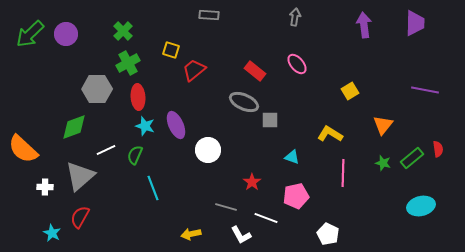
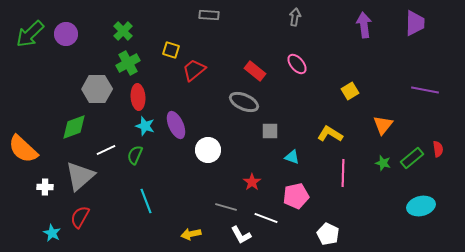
gray square at (270, 120): moved 11 px down
cyan line at (153, 188): moved 7 px left, 13 px down
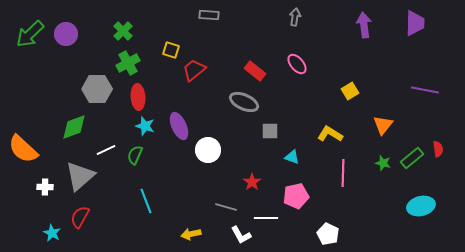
purple ellipse at (176, 125): moved 3 px right, 1 px down
white line at (266, 218): rotated 20 degrees counterclockwise
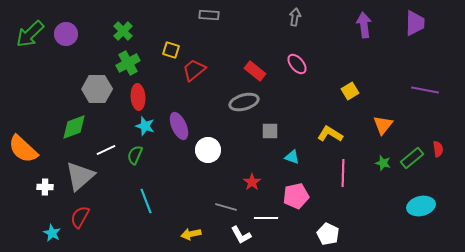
gray ellipse at (244, 102): rotated 40 degrees counterclockwise
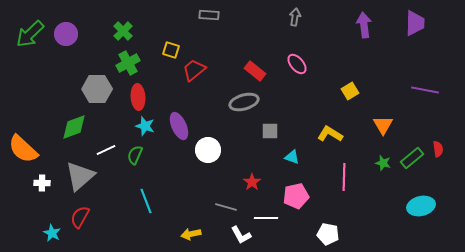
orange triangle at (383, 125): rotated 10 degrees counterclockwise
pink line at (343, 173): moved 1 px right, 4 px down
white cross at (45, 187): moved 3 px left, 4 px up
white pentagon at (328, 234): rotated 15 degrees counterclockwise
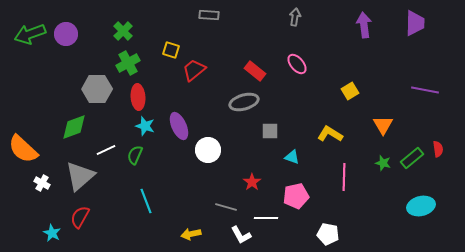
green arrow at (30, 34): rotated 24 degrees clockwise
white cross at (42, 183): rotated 28 degrees clockwise
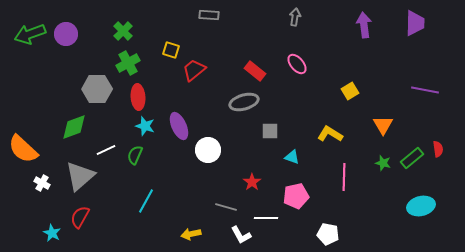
cyan line at (146, 201): rotated 50 degrees clockwise
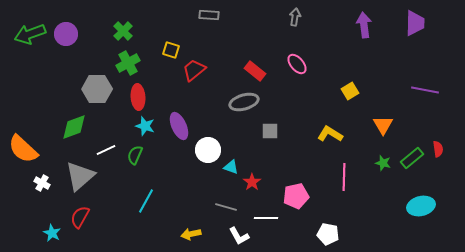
cyan triangle at (292, 157): moved 61 px left, 10 px down
white L-shape at (241, 235): moved 2 px left, 1 px down
